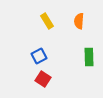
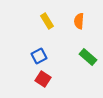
green rectangle: moved 1 px left; rotated 48 degrees counterclockwise
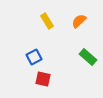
orange semicircle: rotated 42 degrees clockwise
blue square: moved 5 px left, 1 px down
red square: rotated 21 degrees counterclockwise
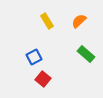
green rectangle: moved 2 px left, 3 px up
red square: rotated 28 degrees clockwise
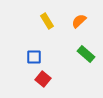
blue square: rotated 28 degrees clockwise
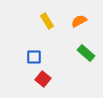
orange semicircle: rotated 14 degrees clockwise
green rectangle: moved 1 px up
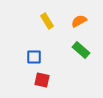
green rectangle: moved 5 px left, 3 px up
red square: moved 1 px left, 1 px down; rotated 28 degrees counterclockwise
